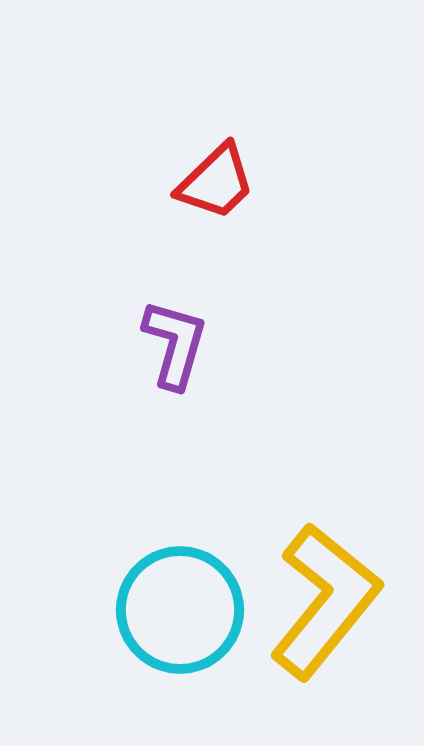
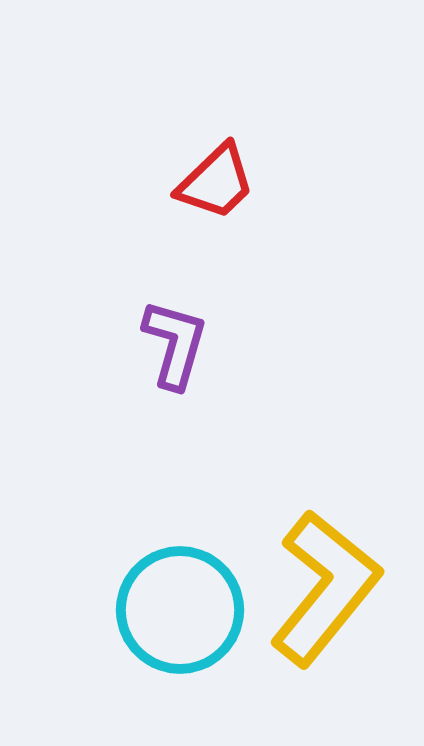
yellow L-shape: moved 13 px up
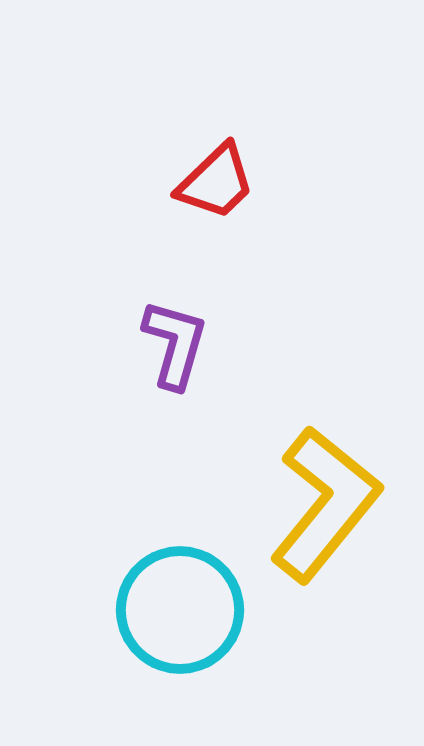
yellow L-shape: moved 84 px up
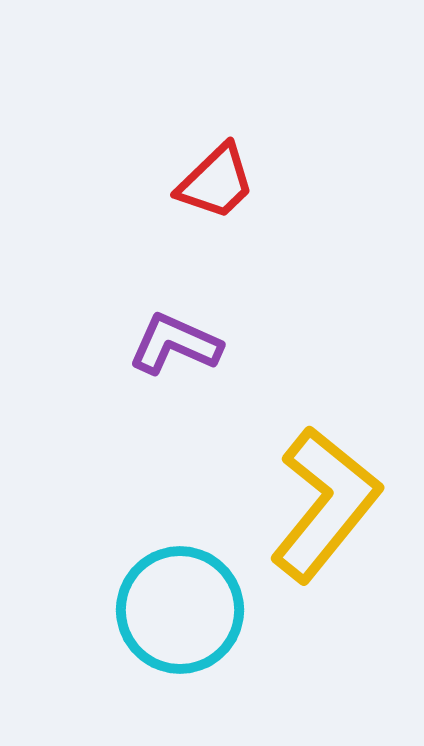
purple L-shape: rotated 82 degrees counterclockwise
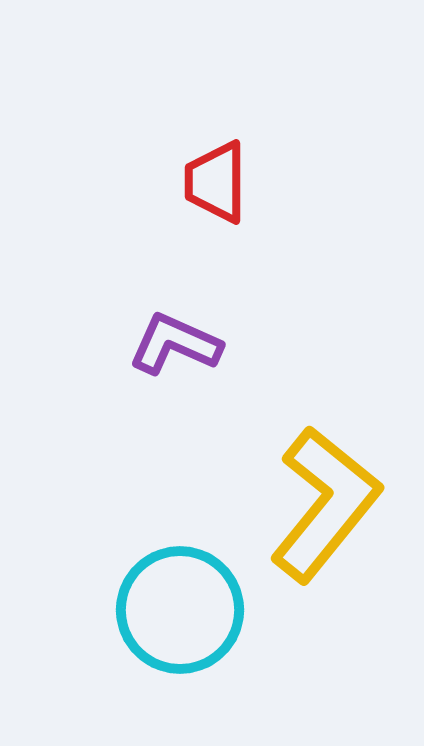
red trapezoid: rotated 134 degrees clockwise
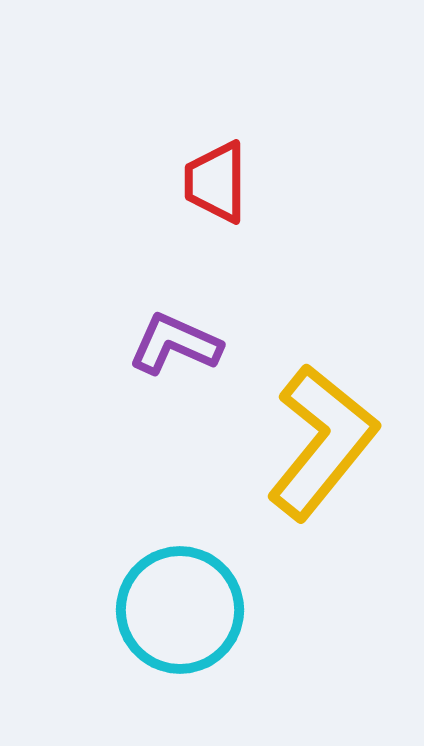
yellow L-shape: moved 3 px left, 62 px up
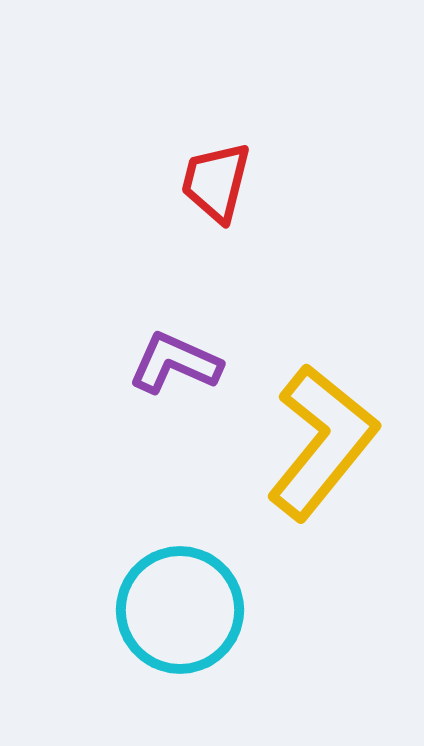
red trapezoid: rotated 14 degrees clockwise
purple L-shape: moved 19 px down
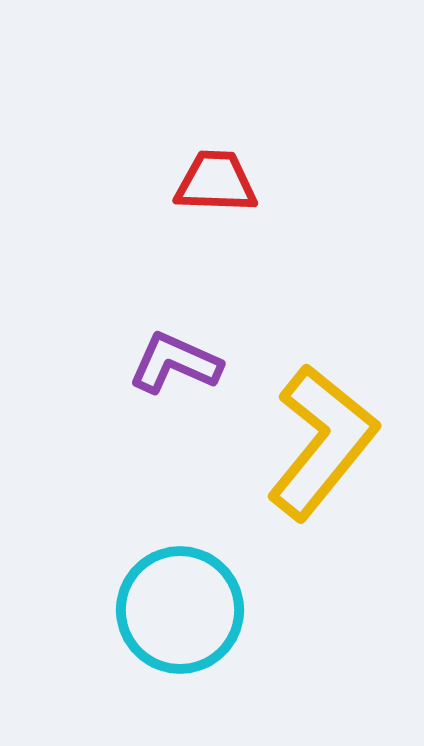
red trapezoid: rotated 78 degrees clockwise
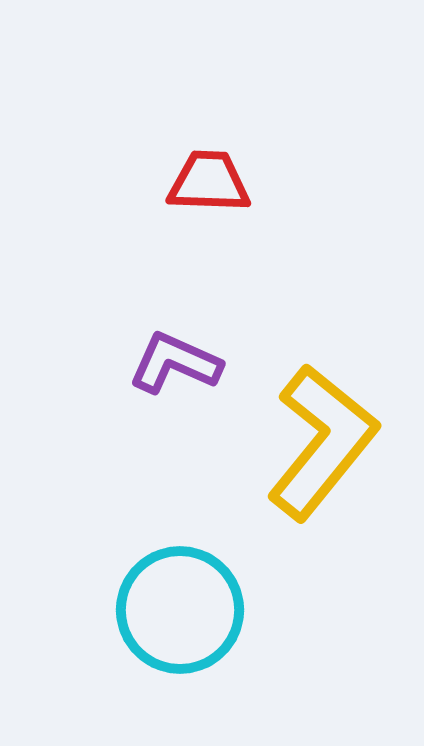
red trapezoid: moved 7 px left
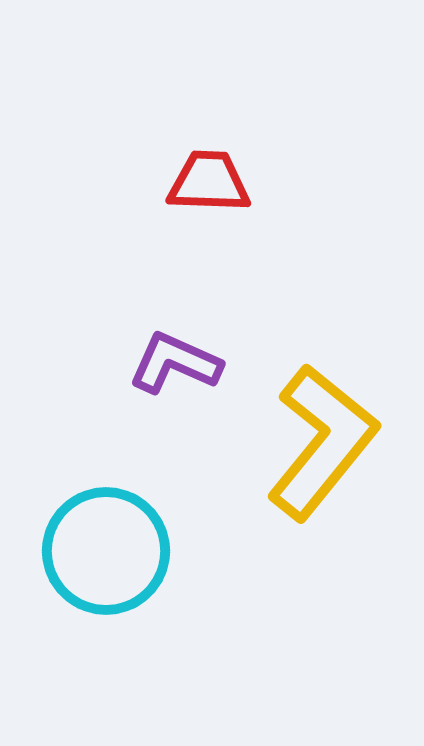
cyan circle: moved 74 px left, 59 px up
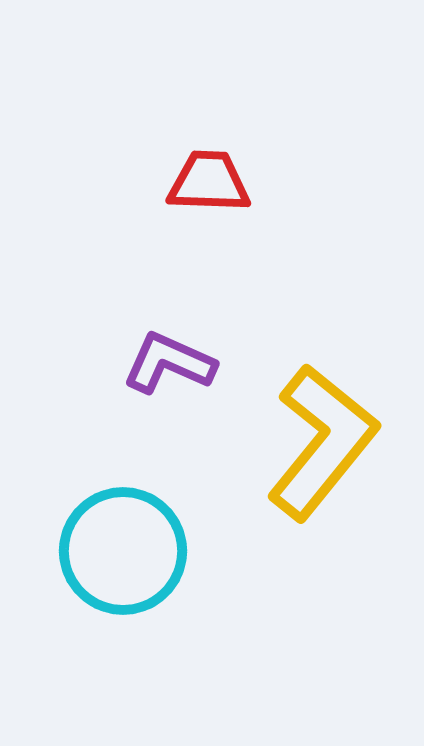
purple L-shape: moved 6 px left
cyan circle: moved 17 px right
